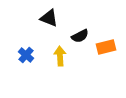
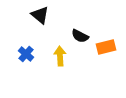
black triangle: moved 9 px left, 3 px up; rotated 18 degrees clockwise
black semicircle: rotated 54 degrees clockwise
blue cross: moved 1 px up
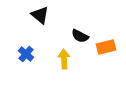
yellow arrow: moved 4 px right, 3 px down
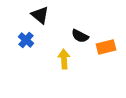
blue cross: moved 14 px up
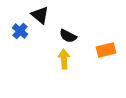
black semicircle: moved 12 px left
blue cross: moved 6 px left, 9 px up
orange rectangle: moved 3 px down
